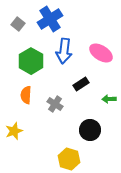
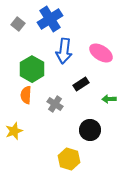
green hexagon: moved 1 px right, 8 px down
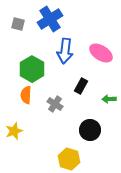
gray square: rotated 24 degrees counterclockwise
blue arrow: moved 1 px right
black rectangle: moved 2 px down; rotated 28 degrees counterclockwise
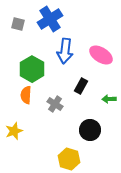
pink ellipse: moved 2 px down
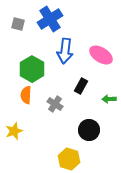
black circle: moved 1 px left
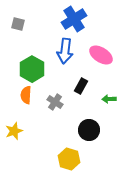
blue cross: moved 24 px right
gray cross: moved 2 px up
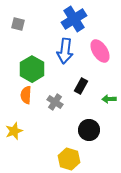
pink ellipse: moved 1 px left, 4 px up; rotated 25 degrees clockwise
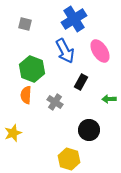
gray square: moved 7 px right
blue arrow: rotated 35 degrees counterclockwise
green hexagon: rotated 10 degrees counterclockwise
black rectangle: moved 4 px up
yellow star: moved 1 px left, 2 px down
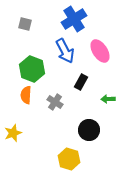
green arrow: moved 1 px left
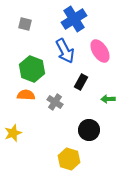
orange semicircle: rotated 90 degrees clockwise
